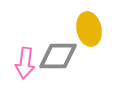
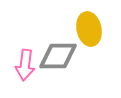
pink arrow: moved 2 px down
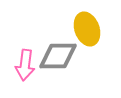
yellow ellipse: moved 2 px left; rotated 8 degrees counterclockwise
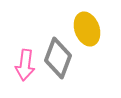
gray diamond: moved 2 px down; rotated 69 degrees counterclockwise
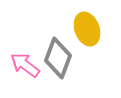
pink arrow: rotated 120 degrees clockwise
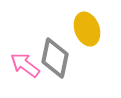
gray diamond: moved 3 px left; rotated 9 degrees counterclockwise
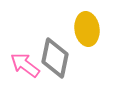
yellow ellipse: rotated 12 degrees clockwise
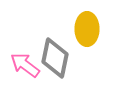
yellow ellipse: rotated 8 degrees clockwise
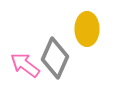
gray diamond: rotated 12 degrees clockwise
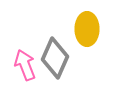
pink arrow: rotated 32 degrees clockwise
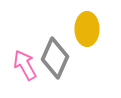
pink arrow: rotated 8 degrees counterclockwise
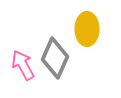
pink arrow: moved 2 px left
